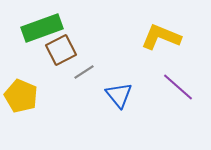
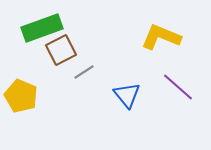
blue triangle: moved 8 px right
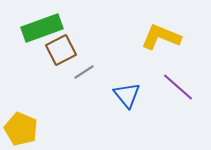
yellow pentagon: moved 33 px down
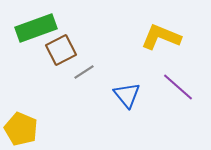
green rectangle: moved 6 px left
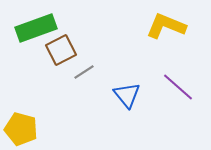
yellow L-shape: moved 5 px right, 11 px up
yellow pentagon: rotated 8 degrees counterclockwise
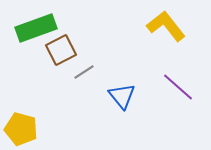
yellow L-shape: rotated 30 degrees clockwise
blue triangle: moved 5 px left, 1 px down
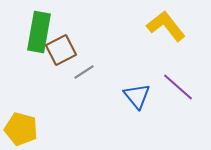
green rectangle: moved 3 px right, 4 px down; rotated 60 degrees counterclockwise
blue triangle: moved 15 px right
